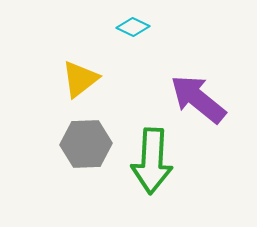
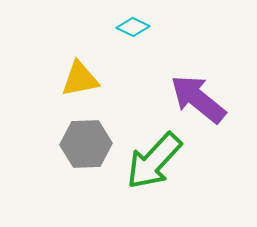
yellow triangle: rotated 27 degrees clockwise
green arrow: moved 2 px right; rotated 40 degrees clockwise
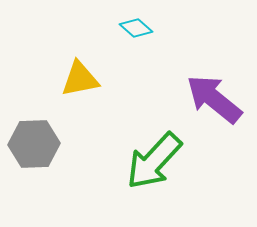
cyan diamond: moved 3 px right, 1 px down; rotated 16 degrees clockwise
purple arrow: moved 16 px right
gray hexagon: moved 52 px left
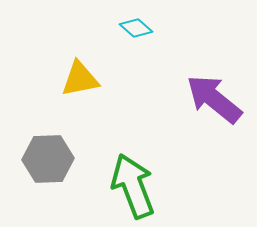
gray hexagon: moved 14 px right, 15 px down
green arrow: moved 21 px left, 25 px down; rotated 116 degrees clockwise
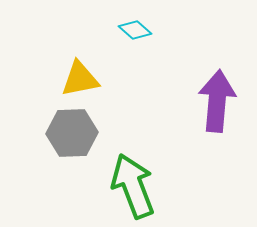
cyan diamond: moved 1 px left, 2 px down
purple arrow: moved 3 px right, 2 px down; rotated 56 degrees clockwise
gray hexagon: moved 24 px right, 26 px up
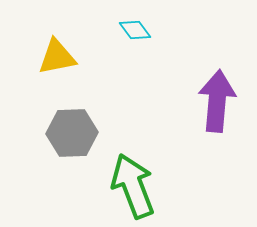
cyan diamond: rotated 12 degrees clockwise
yellow triangle: moved 23 px left, 22 px up
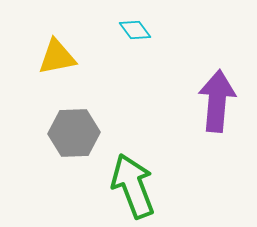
gray hexagon: moved 2 px right
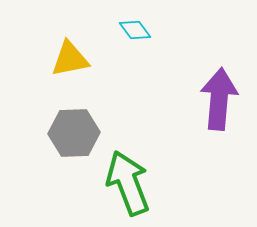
yellow triangle: moved 13 px right, 2 px down
purple arrow: moved 2 px right, 2 px up
green arrow: moved 5 px left, 3 px up
